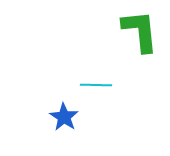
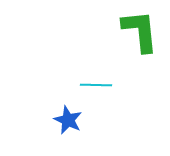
blue star: moved 4 px right, 3 px down; rotated 8 degrees counterclockwise
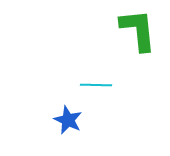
green L-shape: moved 2 px left, 1 px up
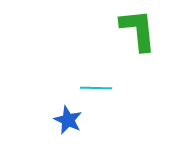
cyan line: moved 3 px down
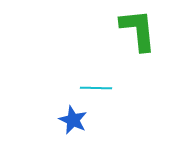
blue star: moved 5 px right
